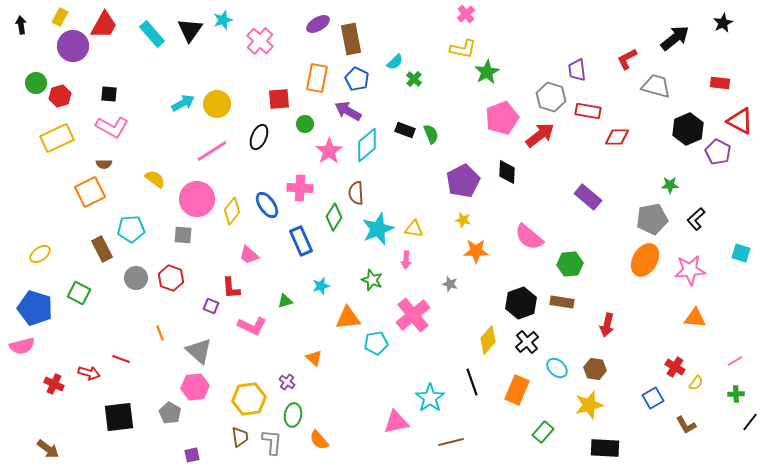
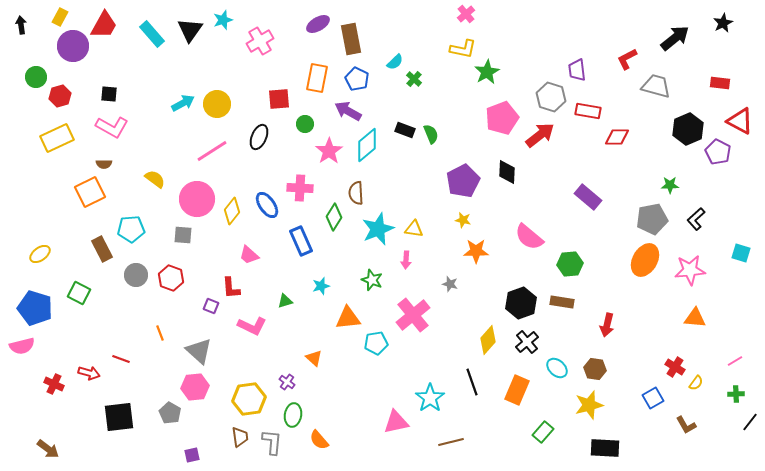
pink cross at (260, 41): rotated 16 degrees clockwise
green circle at (36, 83): moved 6 px up
gray circle at (136, 278): moved 3 px up
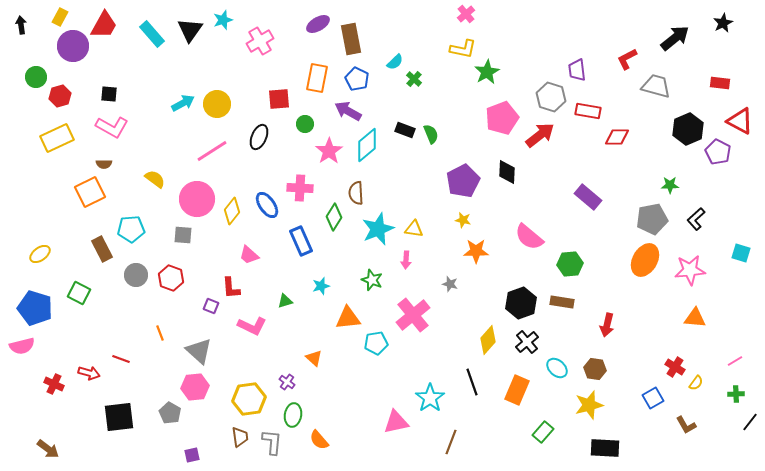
brown line at (451, 442): rotated 55 degrees counterclockwise
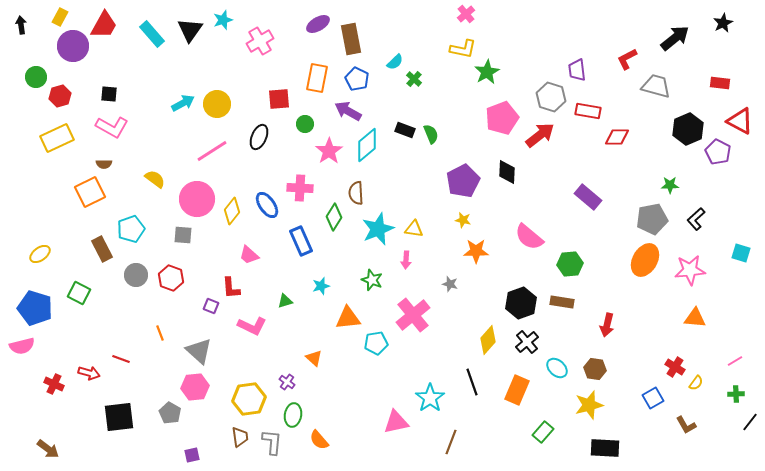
cyan pentagon at (131, 229): rotated 16 degrees counterclockwise
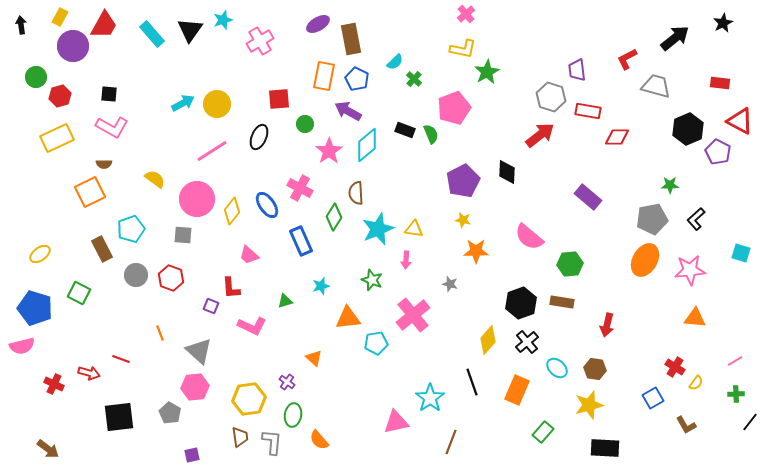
orange rectangle at (317, 78): moved 7 px right, 2 px up
pink pentagon at (502, 118): moved 48 px left, 10 px up
pink cross at (300, 188): rotated 25 degrees clockwise
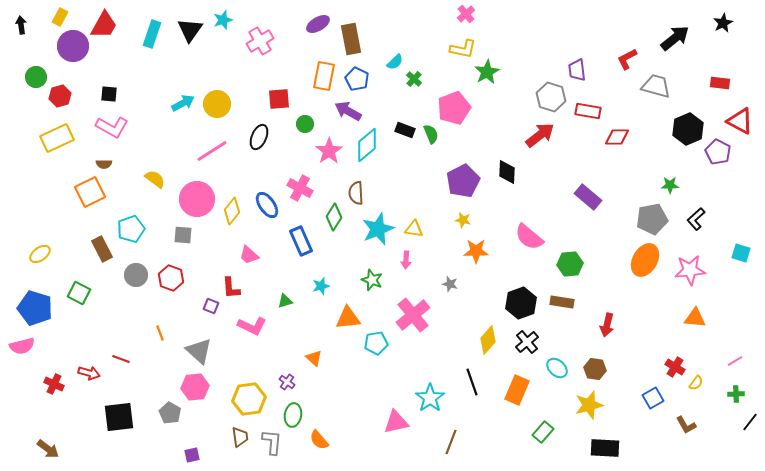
cyan rectangle at (152, 34): rotated 60 degrees clockwise
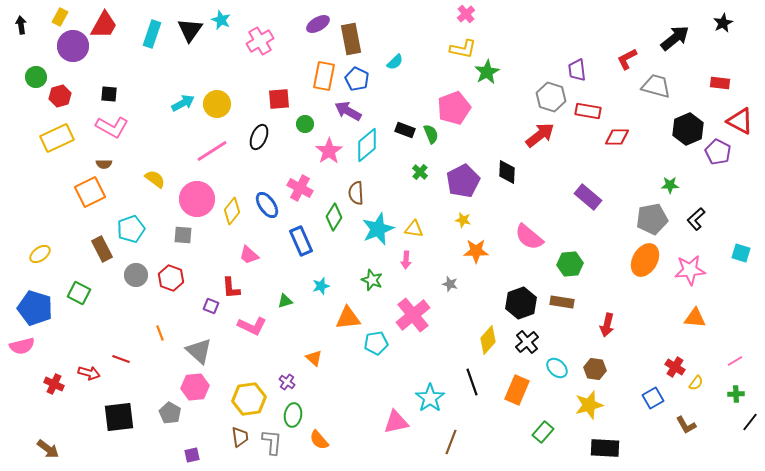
cyan star at (223, 20): moved 2 px left; rotated 30 degrees counterclockwise
green cross at (414, 79): moved 6 px right, 93 px down
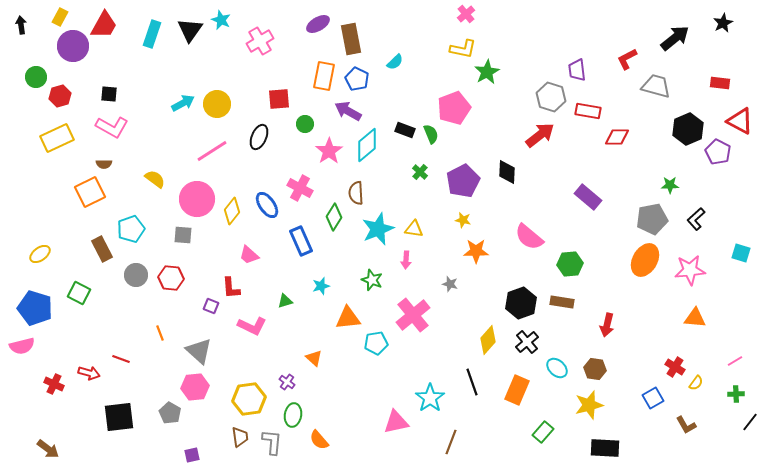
red hexagon at (171, 278): rotated 15 degrees counterclockwise
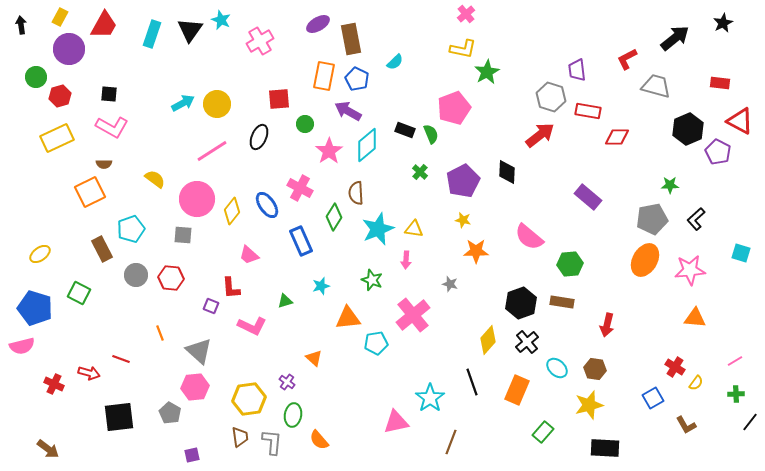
purple circle at (73, 46): moved 4 px left, 3 px down
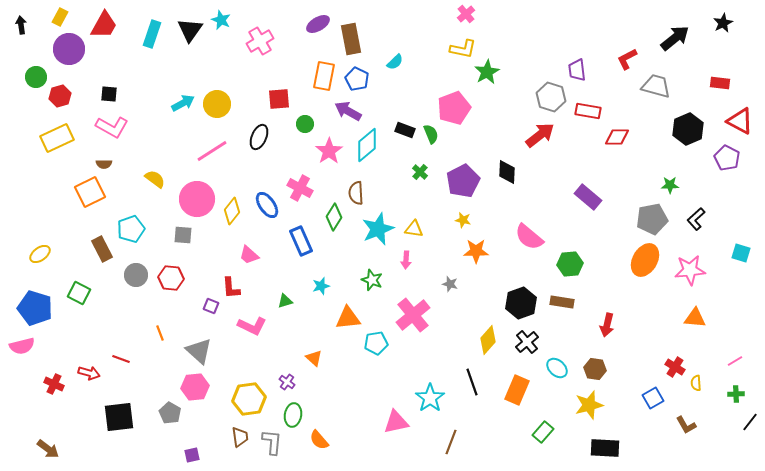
purple pentagon at (718, 152): moved 9 px right, 6 px down
yellow semicircle at (696, 383): rotated 140 degrees clockwise
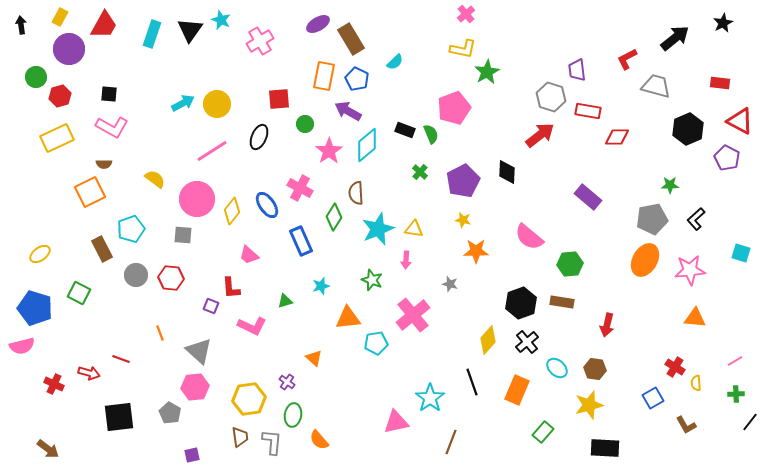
brown rectangle at (351, 39): rotated 20 degrees counterclockwise
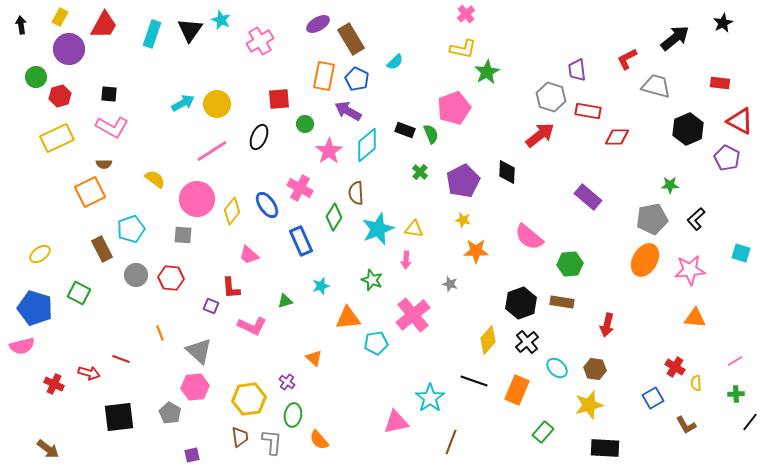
black line at (472, 382): moved 2 px right, 1 px up; rotated 52 degrees counterclockwise
